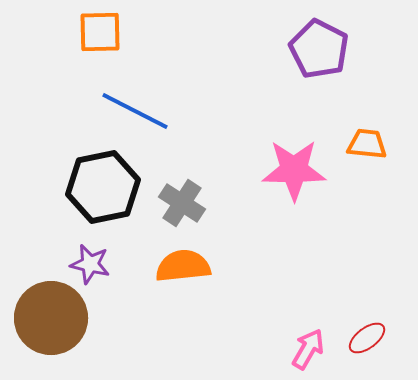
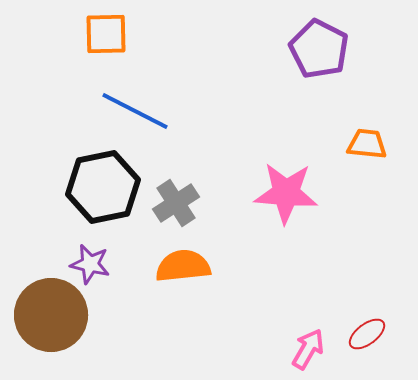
orange square: moved 6 px right, 2 px down
pink star: moved 8 px left, 23 px down; rotated 4 degrees clockwise
gray cross: moved 6 px left; rotated 24 degrees clockwise
brown circle: moved 3 px up
red ellipse: moved 4 px up
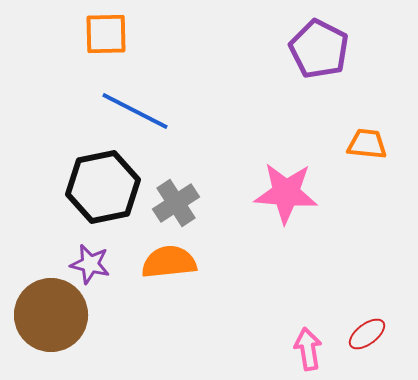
orange semicircle: moved 14 px left, 4 px up
pink arrow: rotated 39 degrees counterclockwise
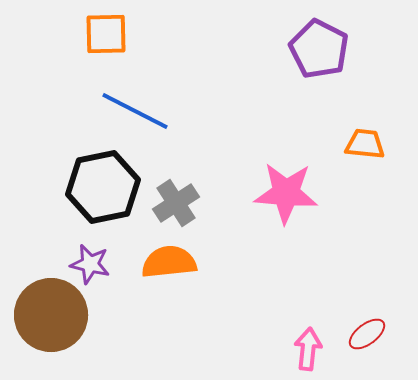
orange trapezoid: moved 2 px left
pink arrow: rotated 15 degrees clockwise
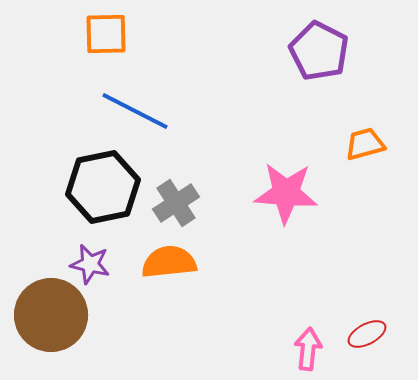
purple pentagon: moved 2 px down
orange trapezoid: rotated 21 degrees counterclockwise
red ellipse: rotated 9 degrees clockwise
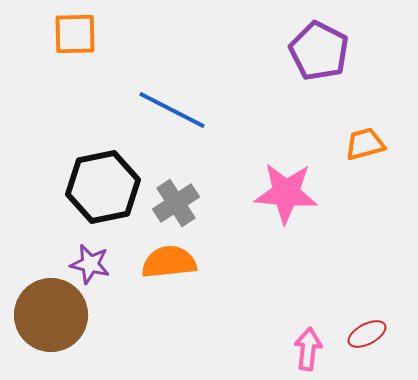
orange square: moved 31 px left
blue line: moved 37 px right, 1 px up
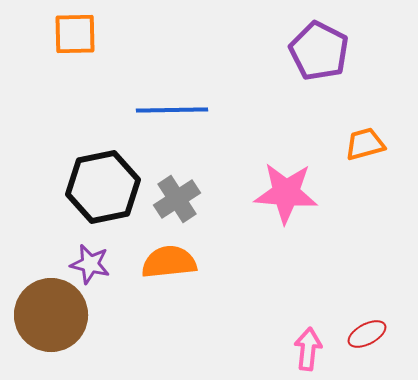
blue line: rotated 28 degrees counterclockwise
gray cross: moved 1 px right, 4 px up
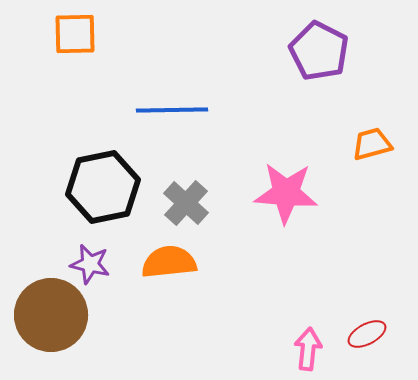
orange trapezoid: moved 7 px right
gray cross: moved 9 px right, 4 px down; rotated 15 degrees counterclockwise
